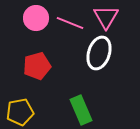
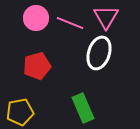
green rectangle: moved 2 px right, 2 px up
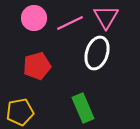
pink circle: moved 2 px left
pink line: rotated 48 degrees counterclockwise
white ellipse: moved 2 px left
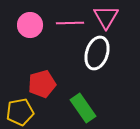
pink circle: moved 4 px left, 7 px down
pink line: rotated 24 degrees clockwise
red pentagon: moved 5 px right, 18 px down
green rectangle: rotated 12 degrees counterclockwise
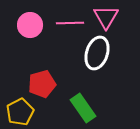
yellow pentagon: rotated 16 degrees counterclockwise
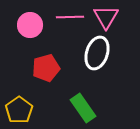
pink line: moved 6 px up
red pentagon: moved 4 px right, 16 px up
yellow pentagon: moved 1 px left, 2 px up; rotated 8 degrees counterclockwise
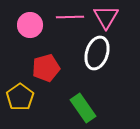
yellow pentagon: moved 1 px right, 13 px up
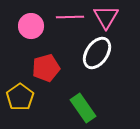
pink circle: moved 1 px right, 1 px down
white ellipse: rotated 16 degrees clockwise
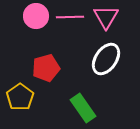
pink circle: moved 5 px right, 10 px up
white ellipse: moved 9 px right, 6 px down
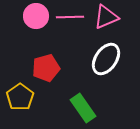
pink triangle: rotated 36 degrees clockwise
